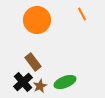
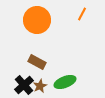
orange line: rotated 56 degrees clockwise
brown rectangle: moved 4 px right; rotated 24 degrees counterclockwise
black cross: moved 1 px right, 3 px down
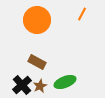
black cross: moved 2 px left
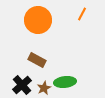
orange circle: moved 1 px right
brown rectangle: moved 2 px up
green ellipse: rotated 15 degrees clockwise
brown star: moved 4 px right, 2 px down
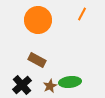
green ellipse: moved 5 px right
brown star: moved 6 px right, 2 px up
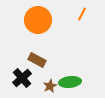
black cross: moved 7 px up
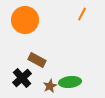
orange circle: moved 13 px left
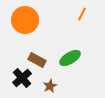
green ellipse: moved 24 px up; rotated 25 degrees counterclockwise
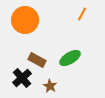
brown star: rotated 16 degrees counterclockwise
